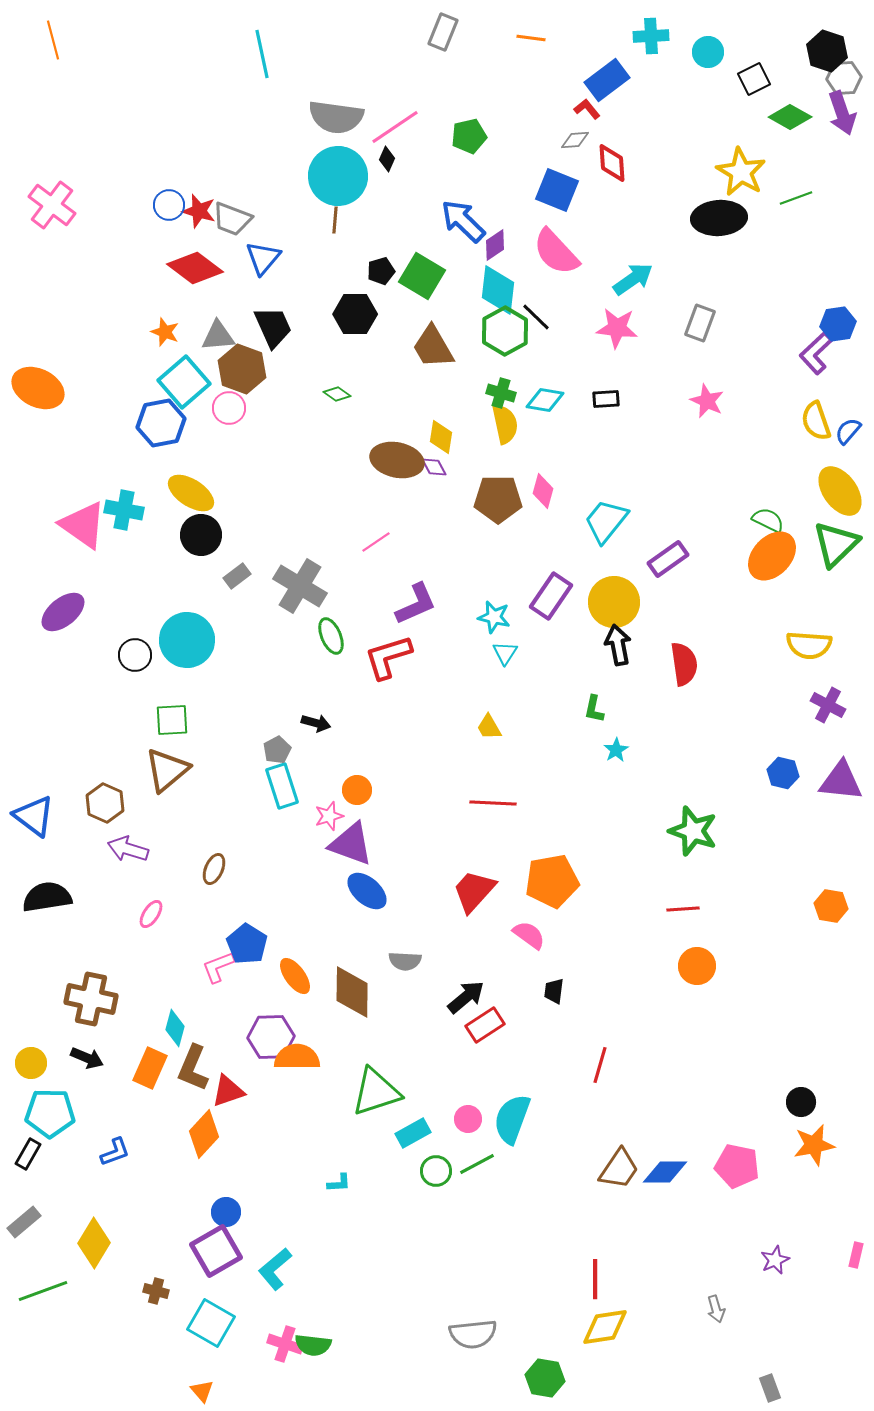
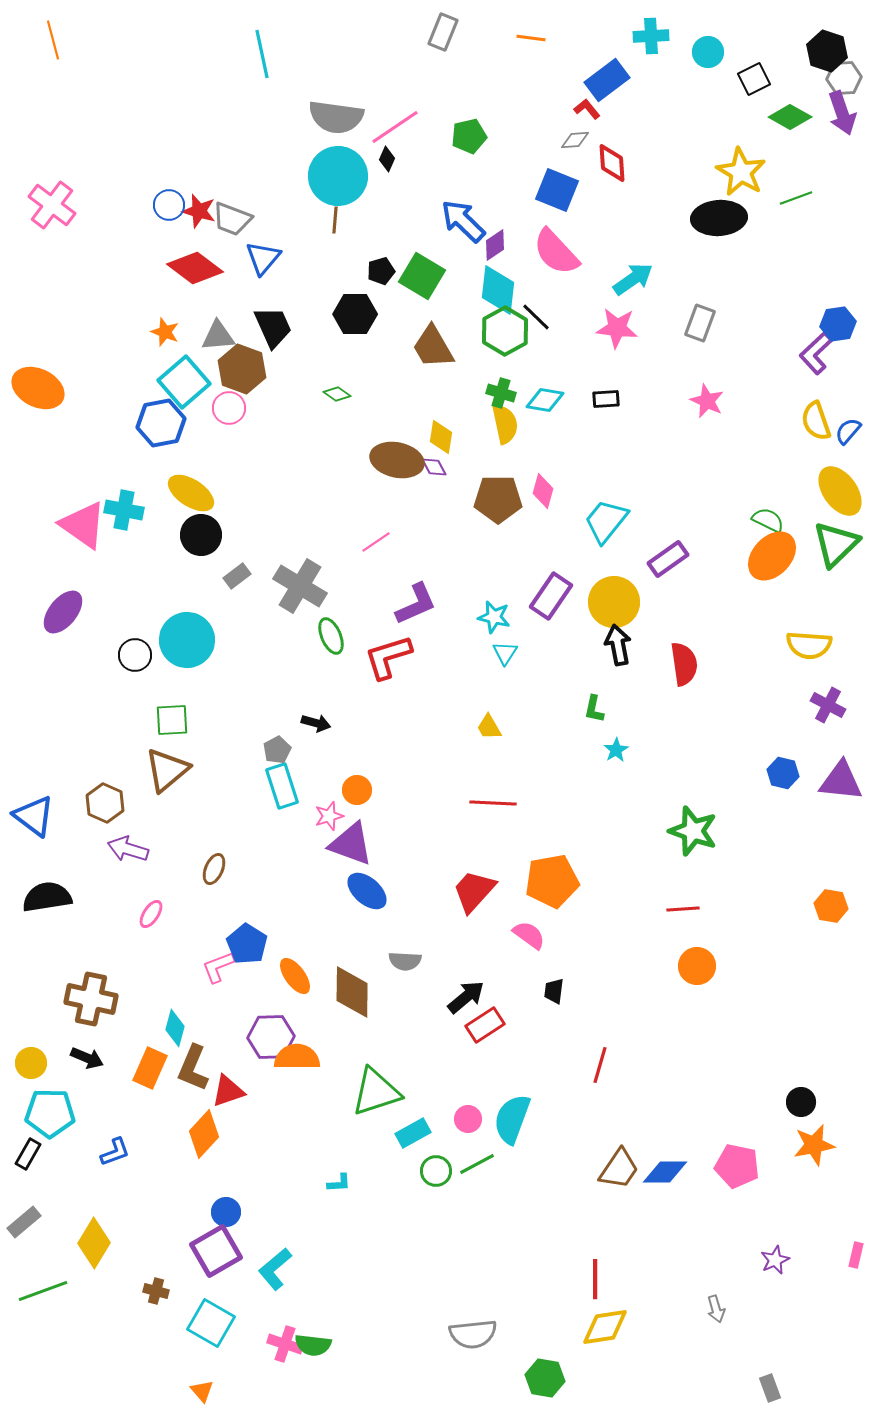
purple ellipse at (63, 612): rotated 12 degrees counterclockwise
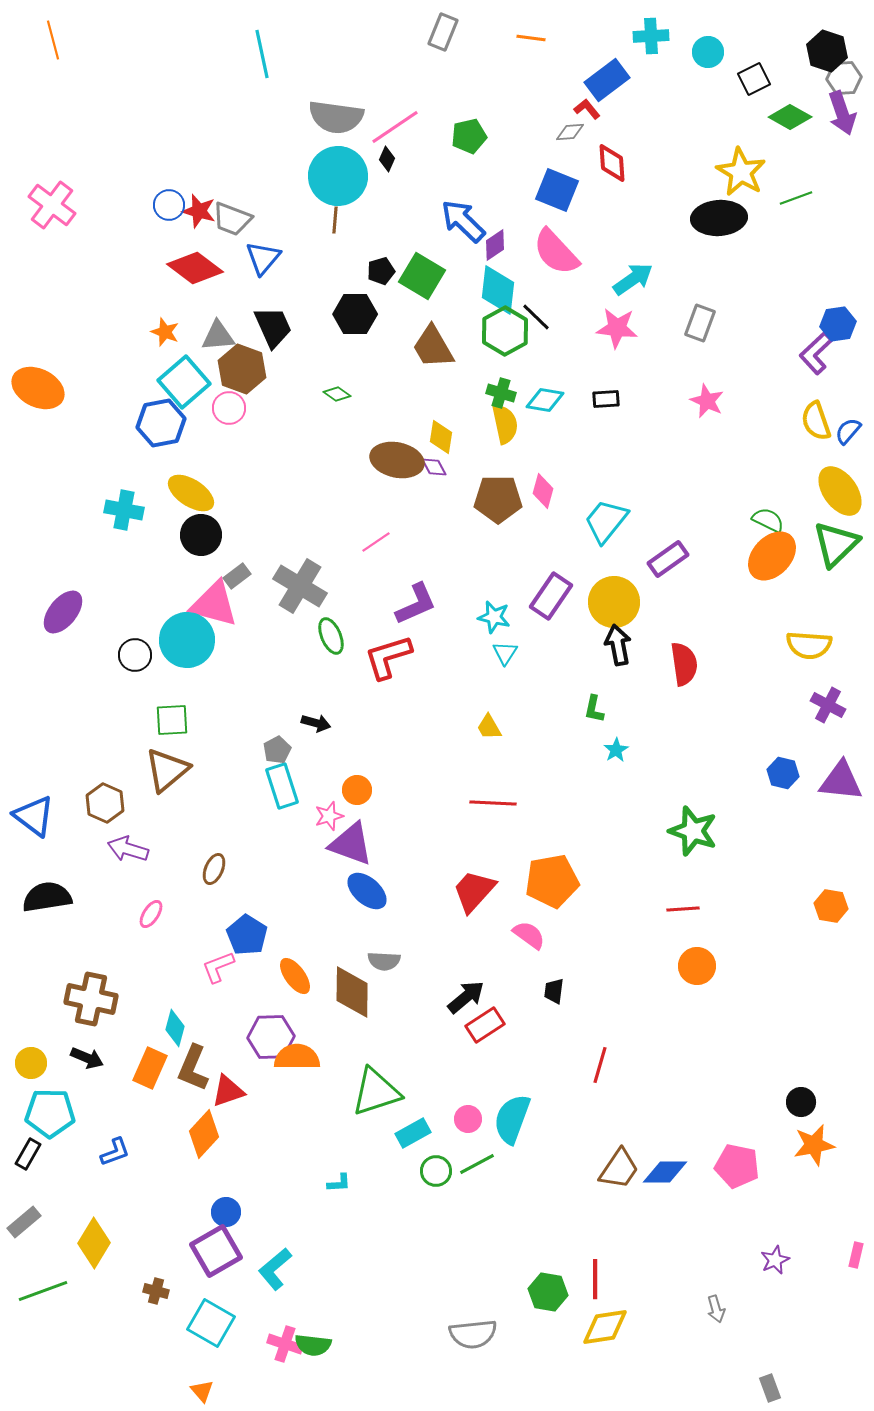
gray diamond at (575, 140): moved 5 px left, 8 px up
pink triangle at (83, 525): moved 131 px right, 79 px down; rotated 20 degrees counterclockwise
blue pentagon at (247, 944): moved 9 px up
gray semicircle at (405, 961): moved 21 px left
green hexagon at (545, 1378): moved 3 px right, 86 px up
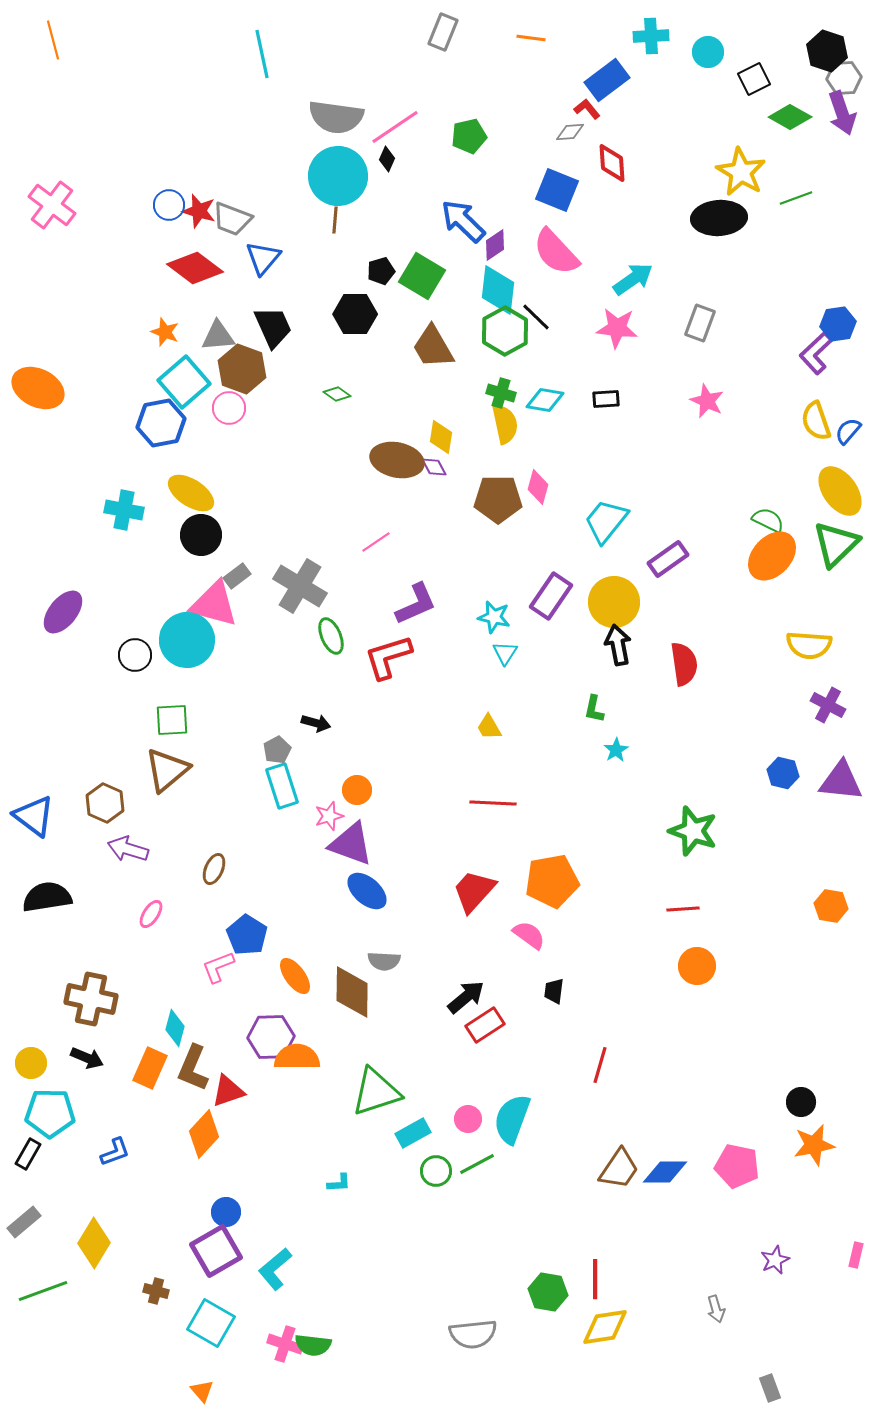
pink diamond at (543, 491): moved 5 px left, 4 px up
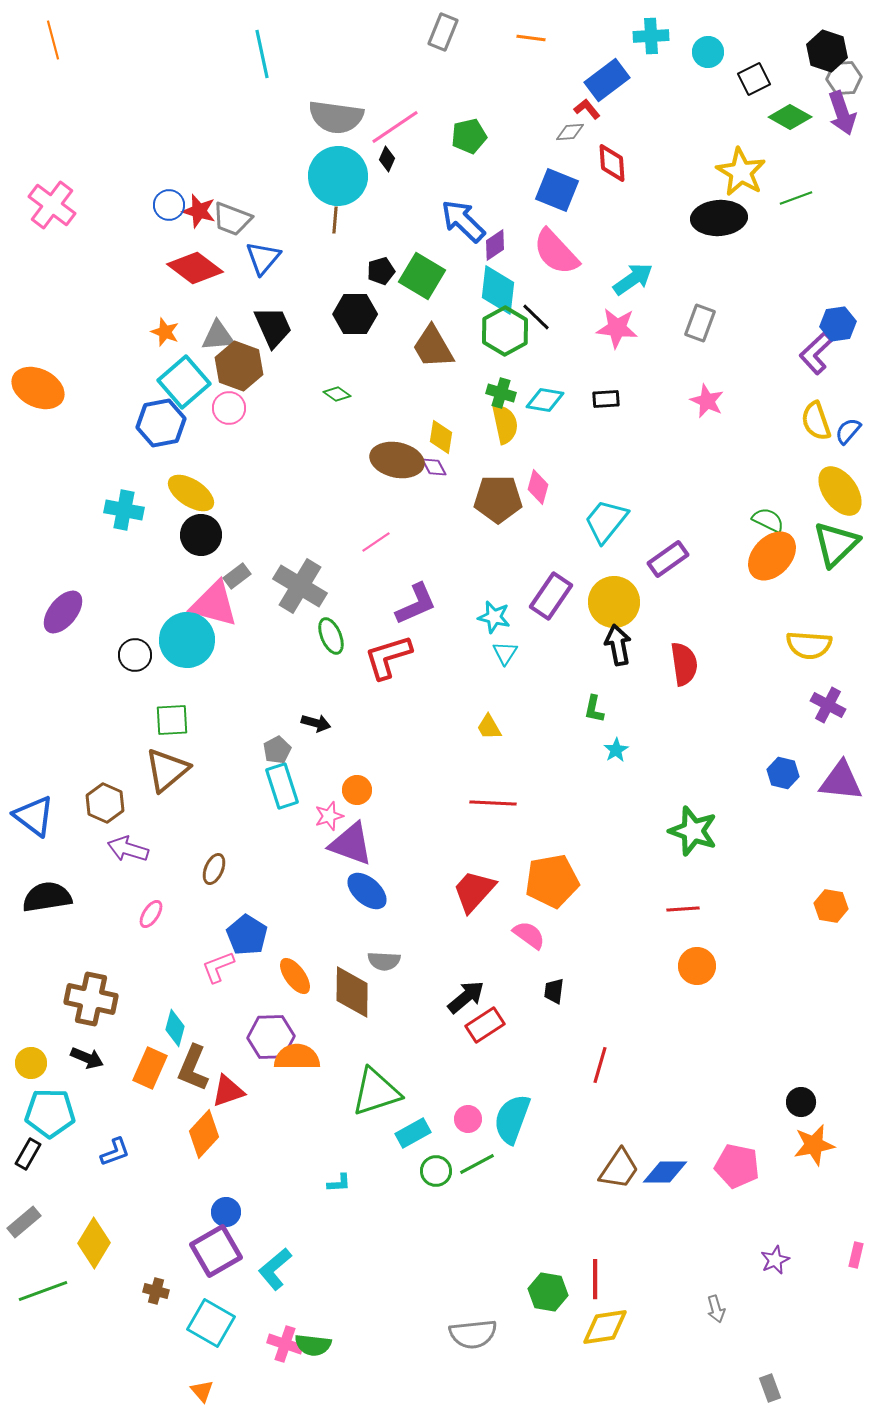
brown hexagon at (242, 369): moved 3 px left, 3 px up
